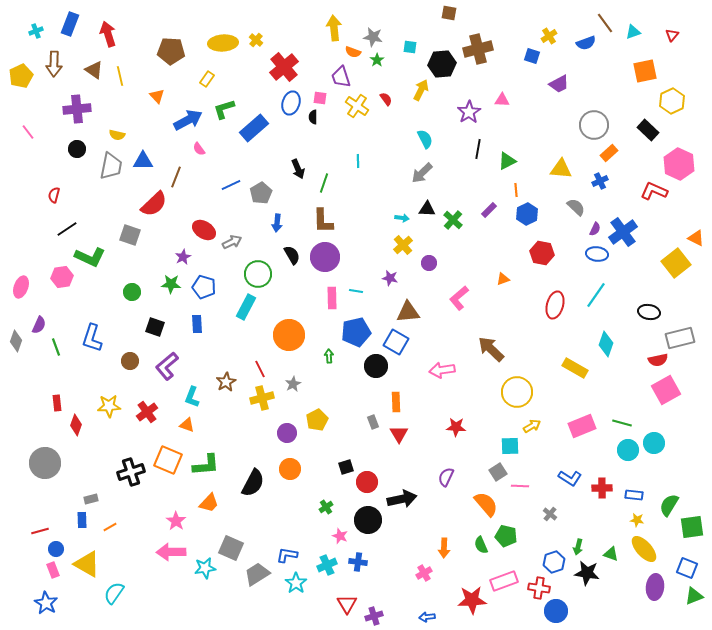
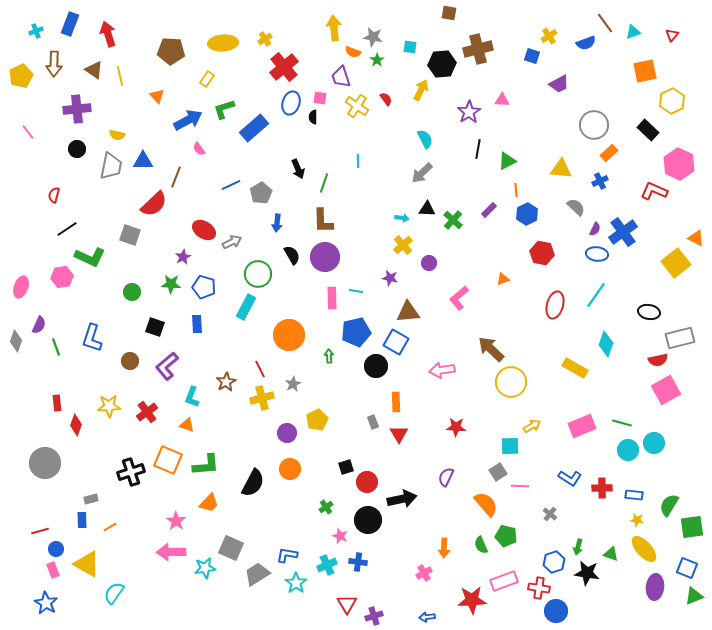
yellow cross at (256, 40): moved 9 px right, 1 px up; rotated 16 degrees clockwise
yellow circle at (517, 392): moved 6 px left, 10 px up
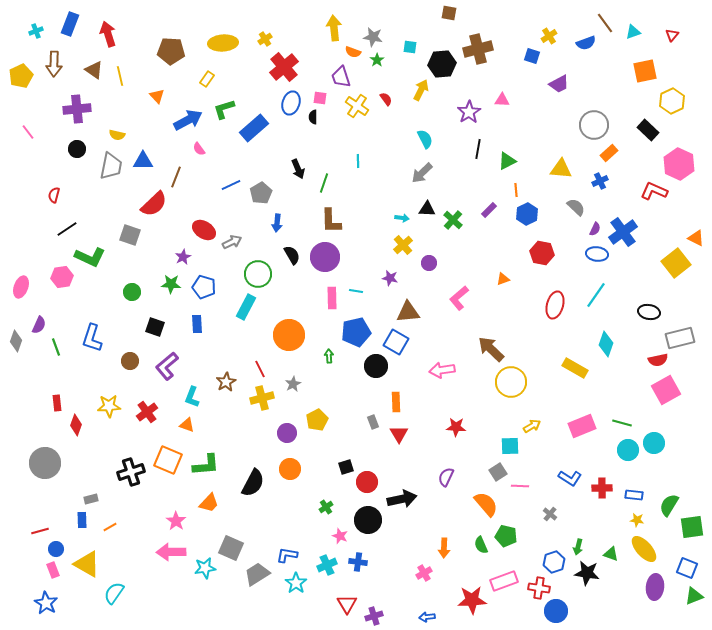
brown L-shape at (323, 221): moved 8 px right
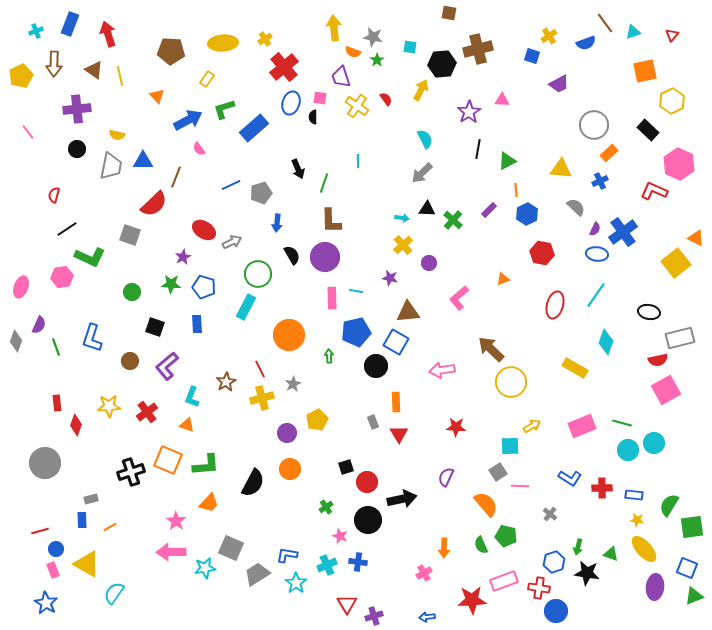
gray pentagon at (261, 193): rotated 15 degrees clockwise
cyan diamond at (606, 344): moved 2 px up
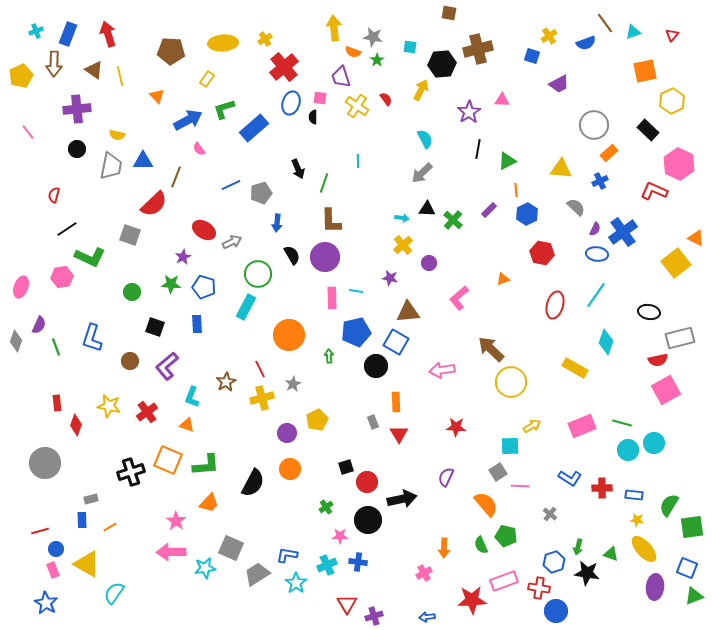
blue rectangle at (70, 24): moved 2 px left, 10 px down
yellow star at (109, 406): rotated 15 degrees clockwise
pink star at (340, 536): rotated 21 degrees counterclockwise
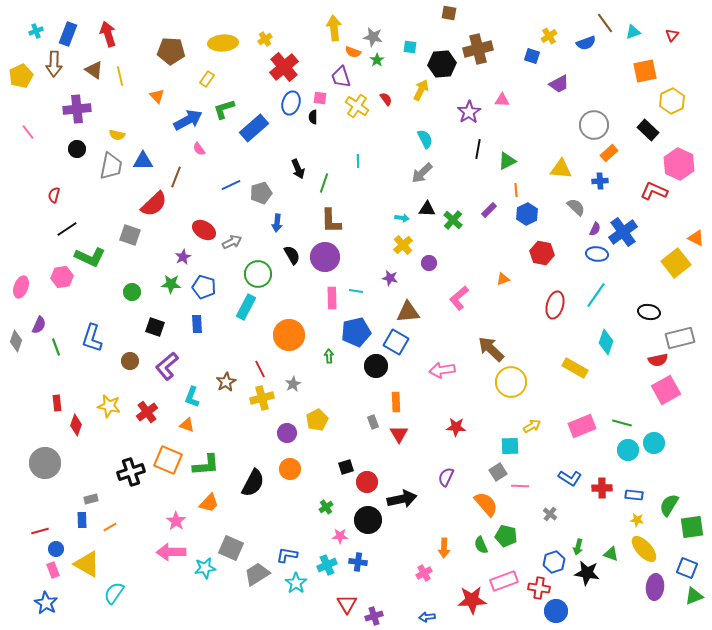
blue cross at (600, 181): rotated 21 degrees clockwise
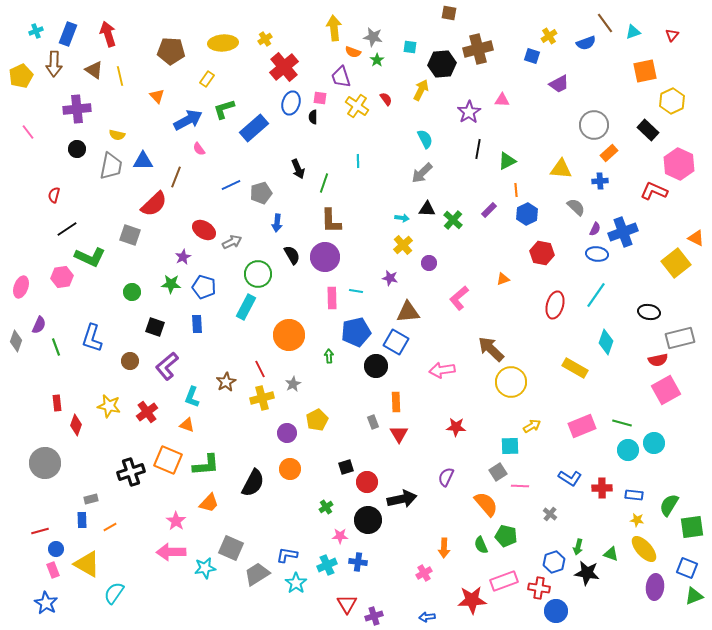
blue cross at (623, 232): rotated 16 degrees clockwise
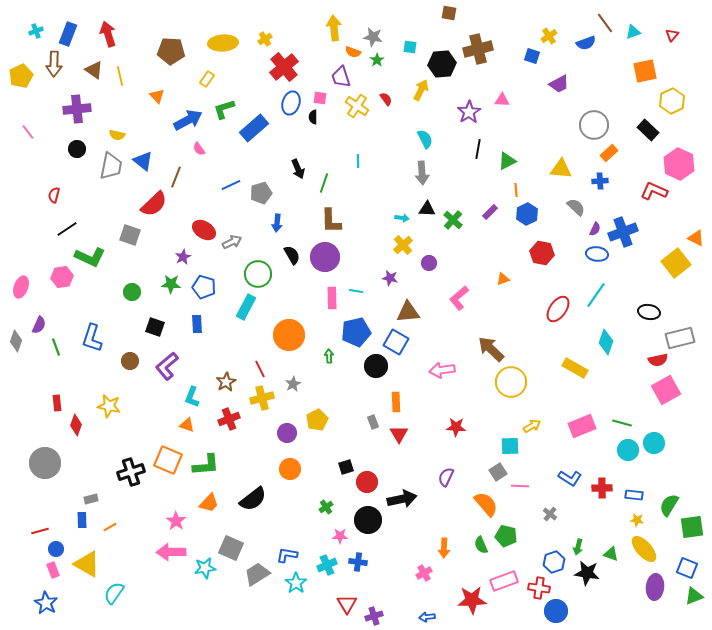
blue triangle at (143, 161): rotated 40 degrees clockwise
gray arrow at (422, 173): rotated 50 degrees counterclockwise
purple rectangle at (489, 210): moved 1 px right, 2 px down
red ellipse at (555, 305): moved 3 px right, 4 px down; rotated 20 degrees clockwise
red cross at (147, 412): moved 82 px right, 7 px down; rotated 15 degrees clockwise
black semicircle at (253, 483): moved 16 px down; rotated 24 degrees clockwise
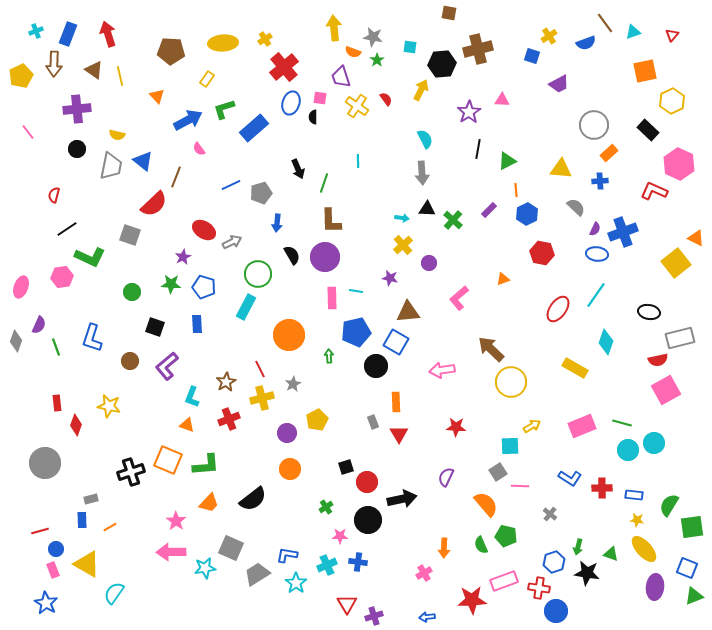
purple rectangle at (490, 212): moved 1 px left, 2 px up
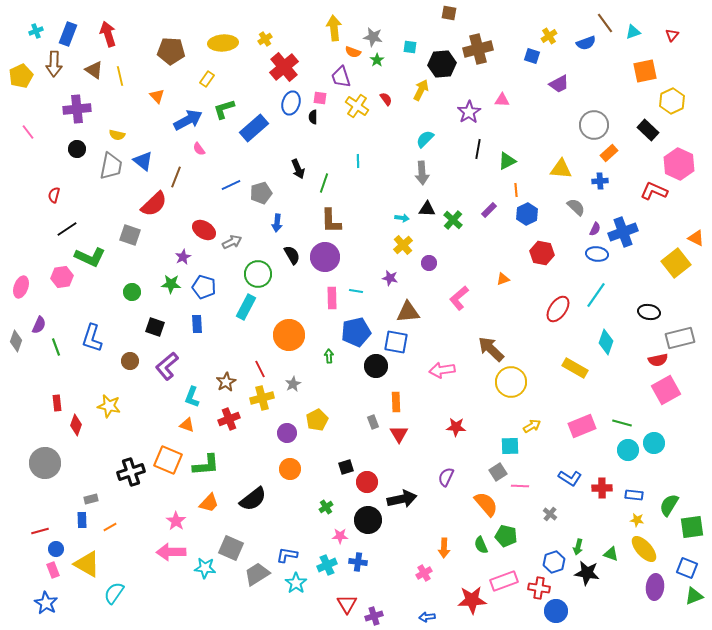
cyan semicircle at (425, 139): rotated 108 degrees counterclockwise
blue square at (396, 342): rotated 20 degrees counterclockwise
cyan star at (205, 568): rotated 15 degrees clockwise
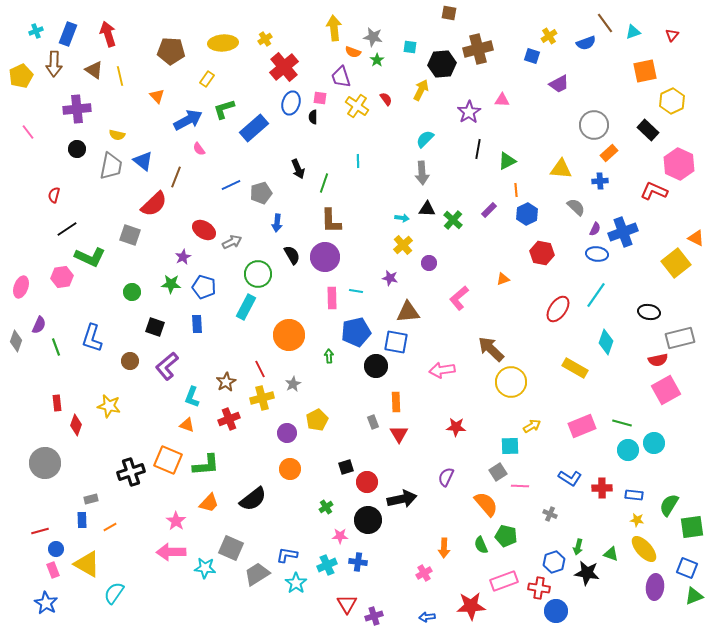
gray cross at (550, 514): rotated 16 degrees counterclockwise
red star at (472, 600): moved 1 px left, 6 px down
